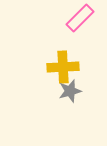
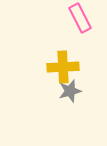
pink rectangle: rotated 72 degrees counterclockwise
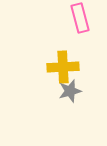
pink rectangle: rotated 12 degrees clockwise
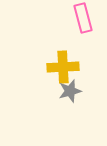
pink rectangle: moved 3 px right
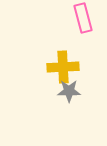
gray star: moved 1 px left; rotated 15 degrees clockwise
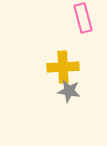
gray star: rotated 10 degrees clockwise
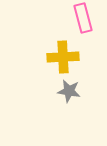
yellow cross: moved 10 px up
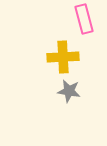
pink rectangle: moved 1 px right, 1 px down
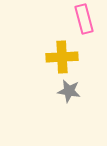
yellow cross: moved 1 px left
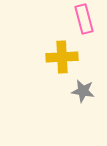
gray star: moved 14 px right
